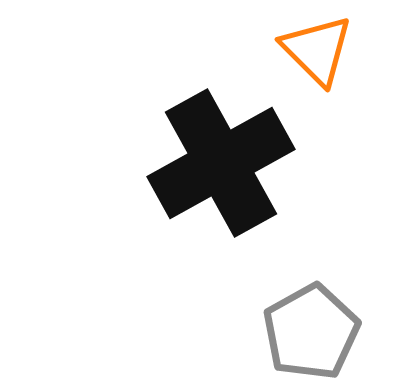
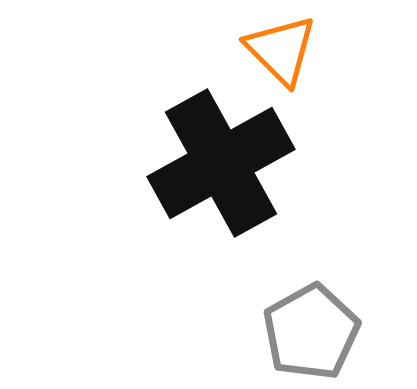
orange triangle: moved 36 px left
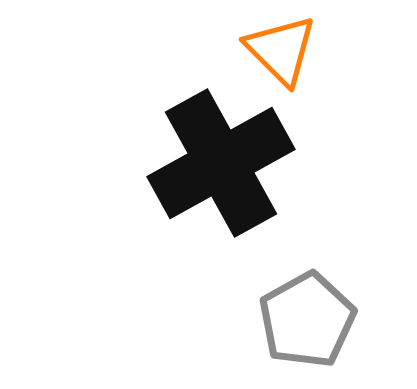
gray pentagon: moved 4 px left, 12 px up
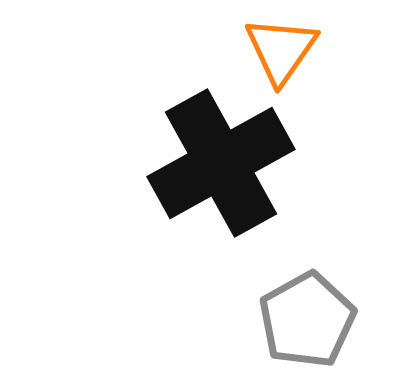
orange triangle: rotated 20 degrees clockwise
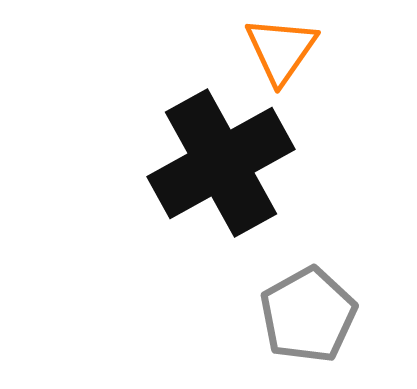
gray pentagon: moved 1 px right, 5 px up
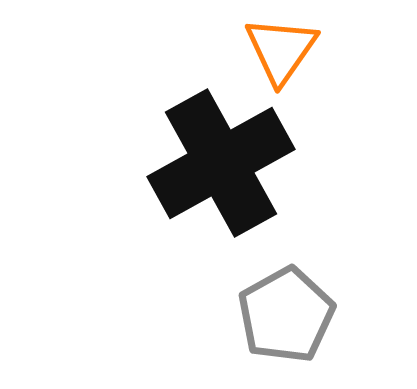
gray pentagon: moved 22 px left
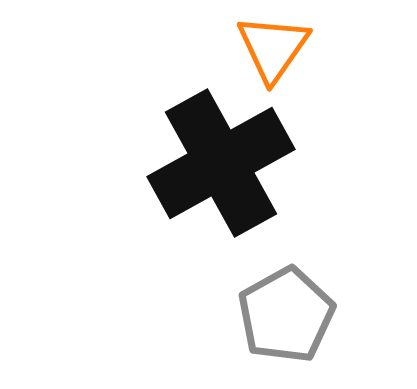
orange triangle: moved 8 px left, 2 px up
